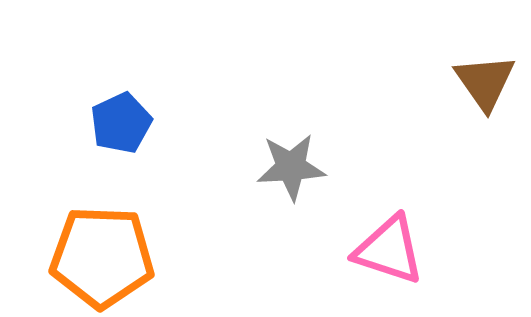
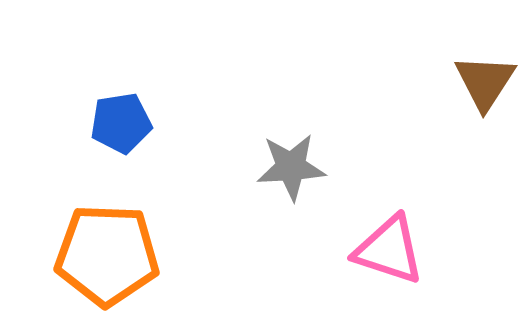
brown triangle: rotated 8 degrees clockwise
blue pentagon: rotated 16 degrees clockwise
orange pentagon: moved 5 px right, 2 px up
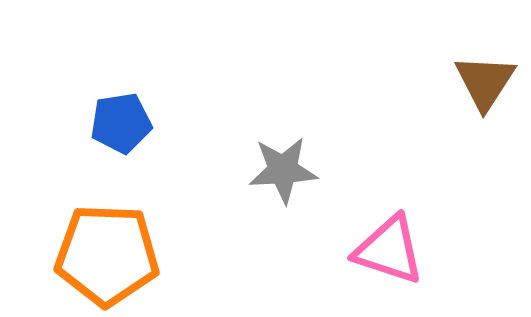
gray star: moved 8 px left, 3 px down
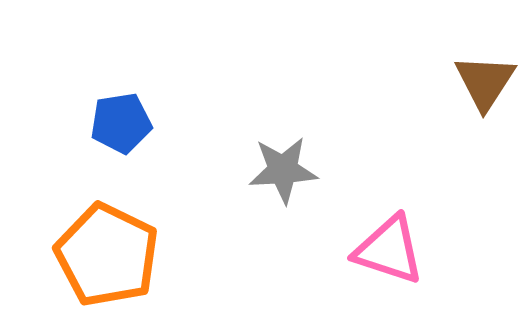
orange pentagon: rotated 24 degrees clockwise
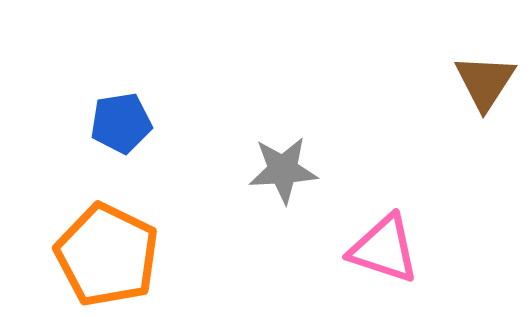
pink triangle: moved 5 px left, 1 px up
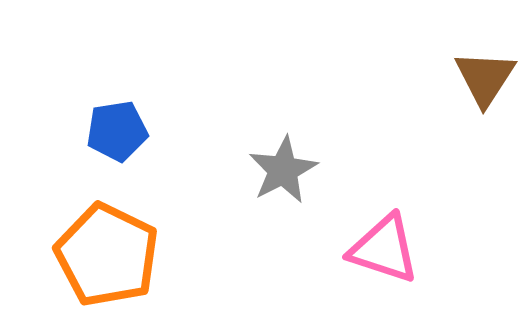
brown triangle: moved 4 px up
blue pentagon: moved 4 px left, 8 px down
gray star: rotated 24 degrees counterclockwise
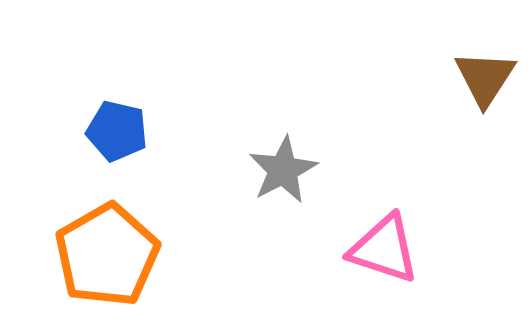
blue pentagon: rotated 22 degrees clockwise
orange pentagon: rotated 16 degrees clockwise
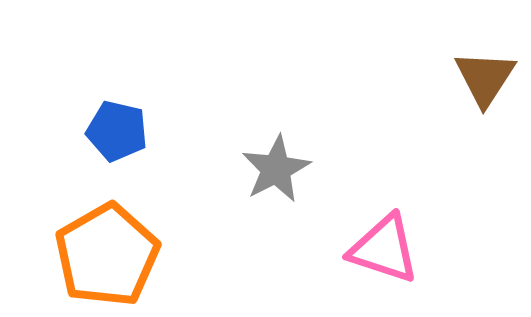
gray star: moved 7 px left, 1 px up
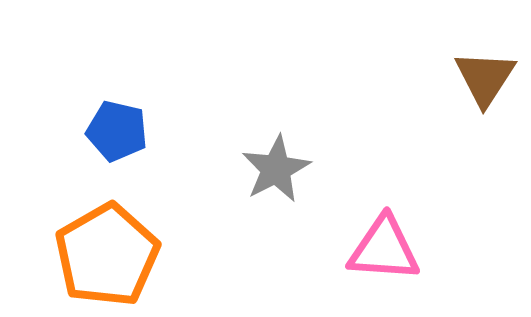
pink triangle: rotated 14 degrees counterclockwise
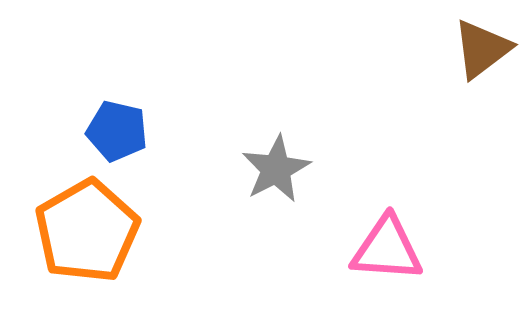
brown triangle: moved 3 px left, 29 px up; rotated 20 degrees clockwise
pink triangle: moved 3 px right
orange pentagon: moved 20 px left, 24 px up
